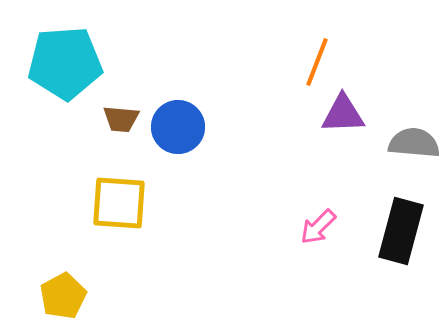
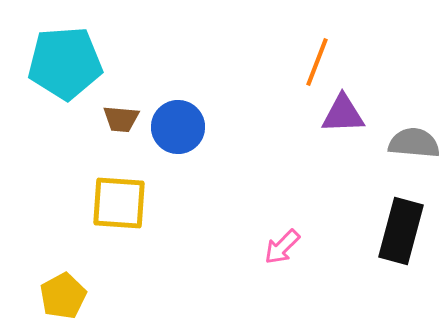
pink arrow: moved 36 px left, 20 px down
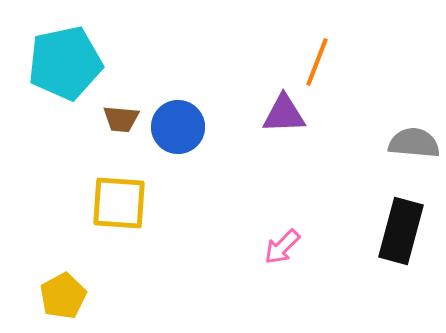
cyan pentagon: rotated 8 degrees counterclockwise
purple triangle: moved 59 px left
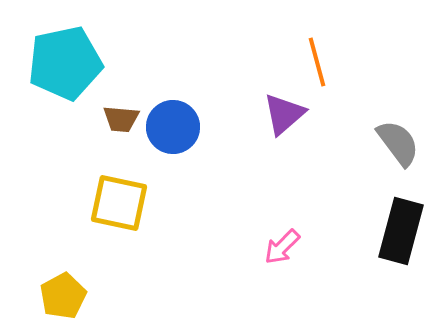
orange line: rotated 36 degrees counterclockwise
purple triangle: rotated 39 degrees counterclockwise
blue circle: moved 5 px left
gray semicircle: moved 16 px left; rotated 48 degrees clockwise
yellow square: rotated 8 degrees clockwise
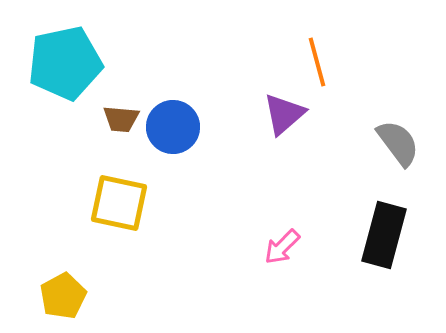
black rectangle: moved 17 px left, 4 px down
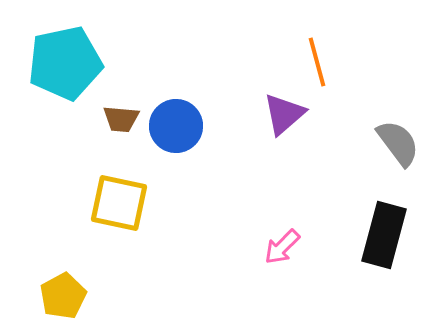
blue circle: moved 3 px right, 1 px up
